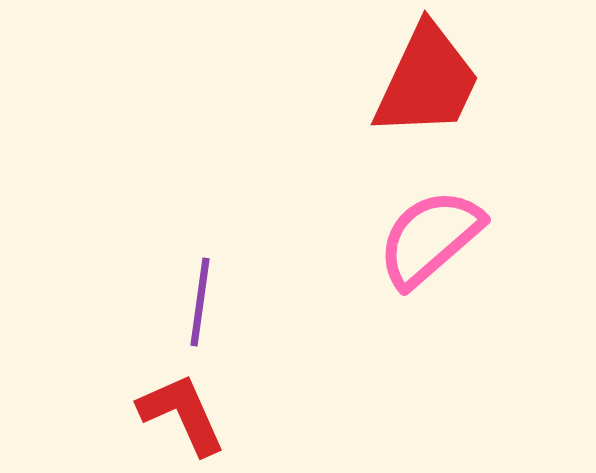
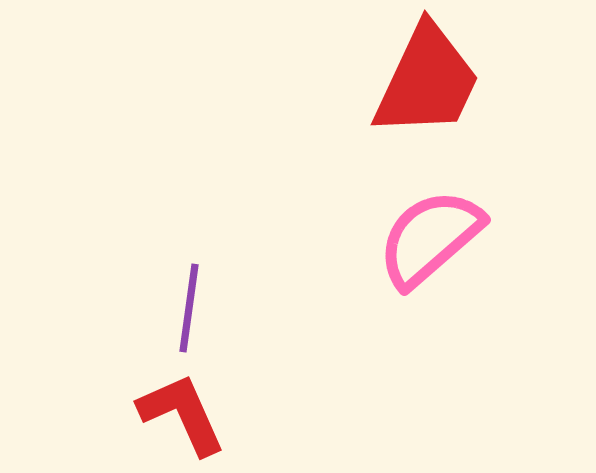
purple line: moved 11 px left, 6 px down
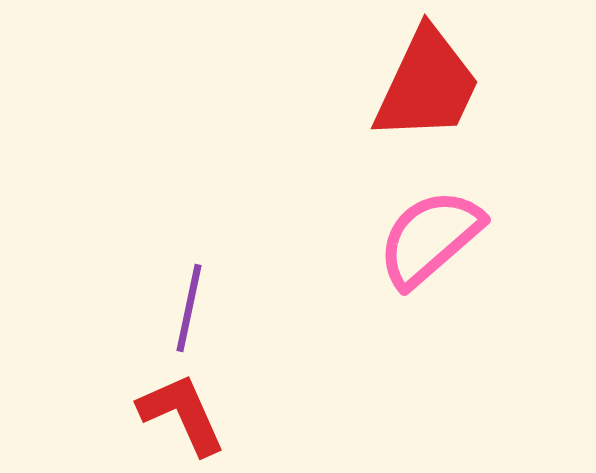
red trapezoid: moved 4 px down
purple line: rotated 4 degrees clockwise
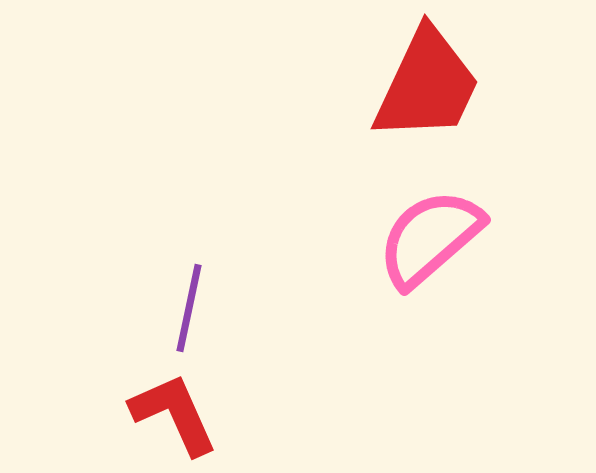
red L-shape: moved 8 px left
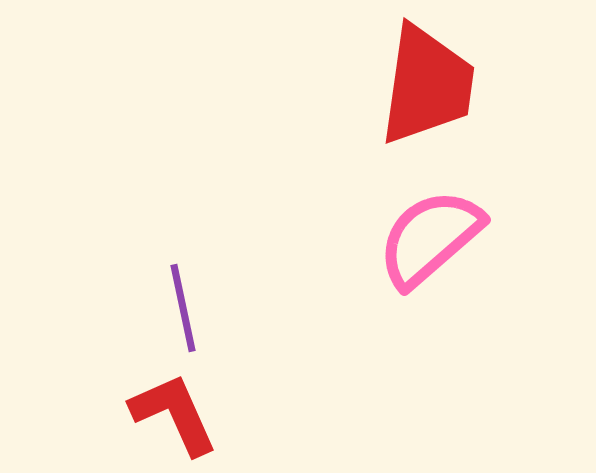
red trapezoid: rotated 17 degrees counterclockwise
purple line: moved 6 px left; rotated 24 degrees counterclockwise
